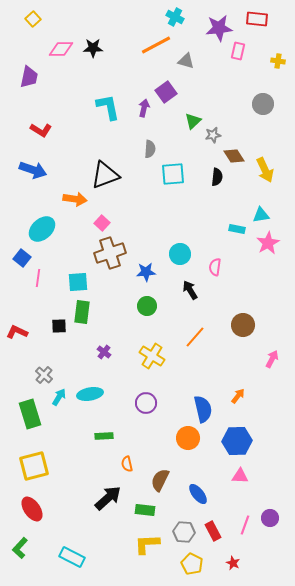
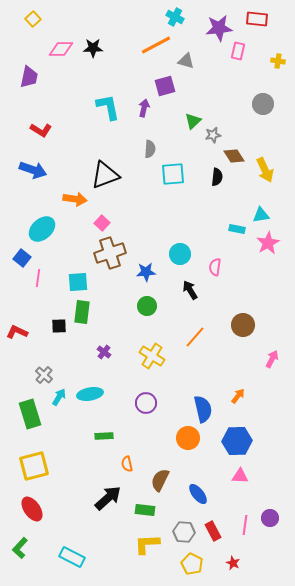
purple square at (166, 92): moved 1 px left, 6 px up; rotated 20 degrees clockwise
pink line at (245, 525): rotated 12 degrees counterclockwise
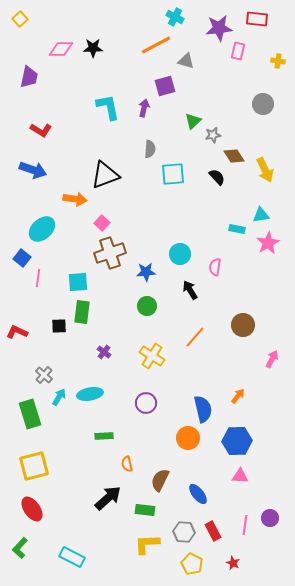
yellow square at (33, 19): moved 13 px left
black semicircle at (217, 177): rotated 48 degrees counterclockwise
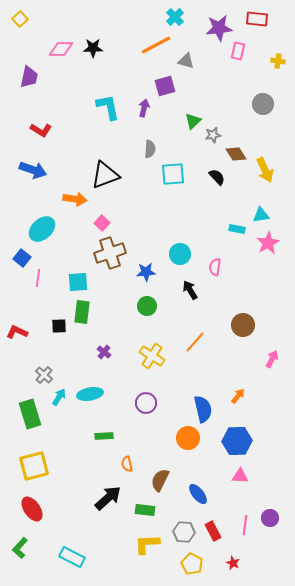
cyan cross at (175, 17): rotated 18 degrees clockwise
brown diamond at (234, 156): moved 2 px right, 2 px up
orange line at (195, 337): moved 5 px down
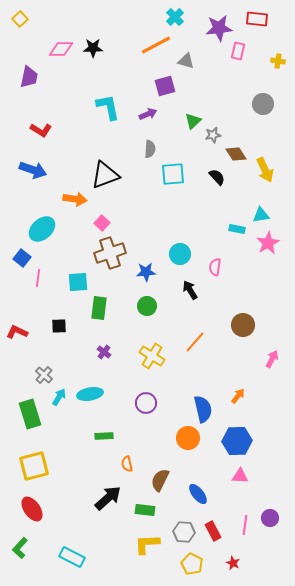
purple arrow at (144, 108): moved 4 px right, 6 px down; rotated 54 degrees clockwise
green rectangle at (82, 312): moved 17 px right, 4 px up
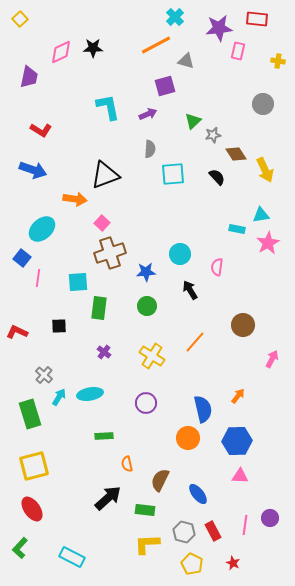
pink diamond at (61, 49): moved 3 px down; rotated 25 degrees counterclockwise
pink semicircle at (215, 267): moved 2 px right
gray hexagon at (184, 532): rotated 10 degrees clockwise
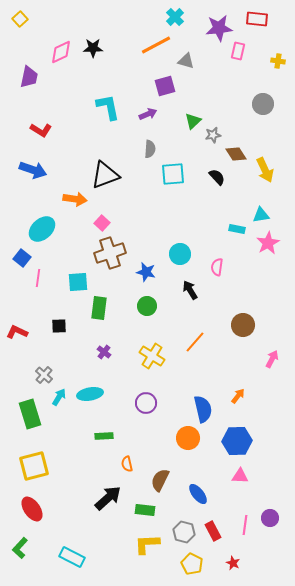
blue star at (146, 272): rotated 18 degrees clockwise
